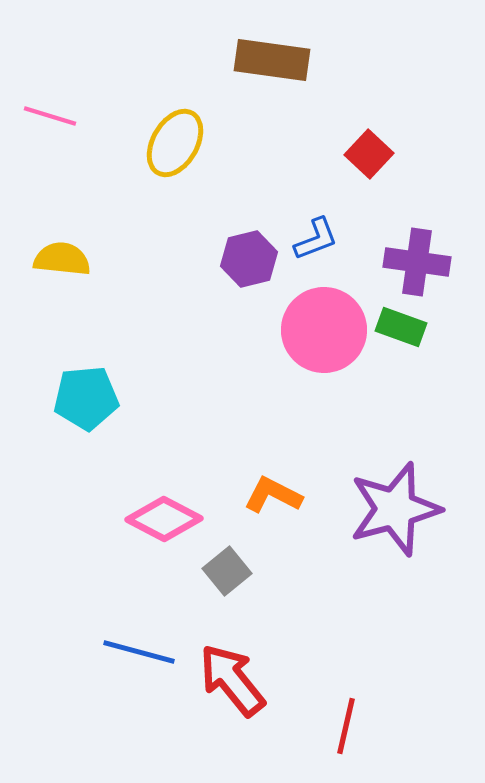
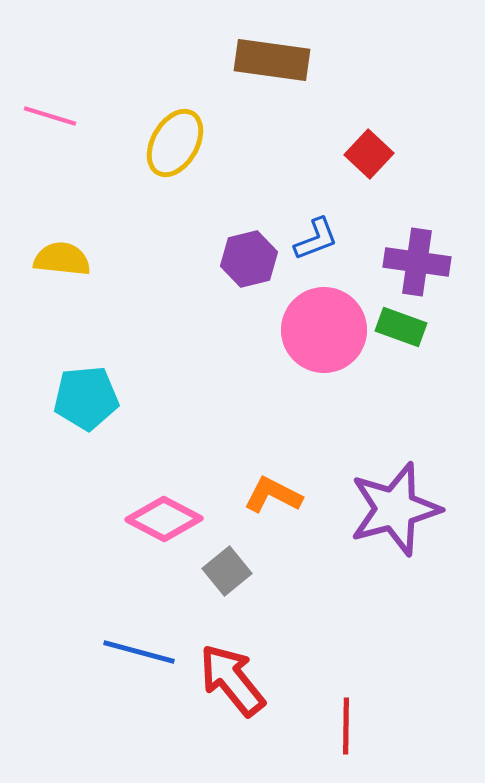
red line: rotated 12 degrees counterclockwise
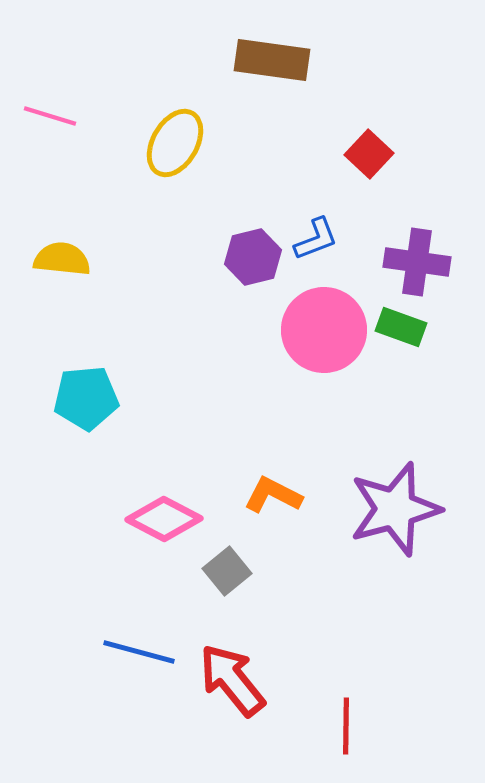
purple hexagon: moved 4 px right, 2 px up
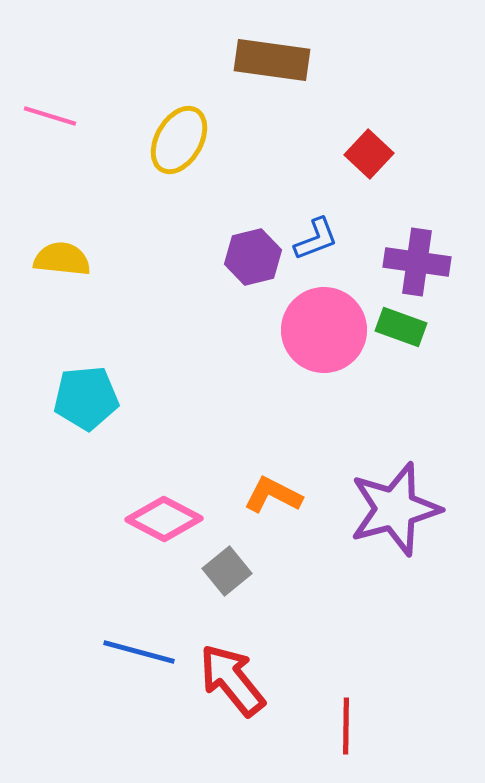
yellow ellipse: moved 4 px right, 3 px up
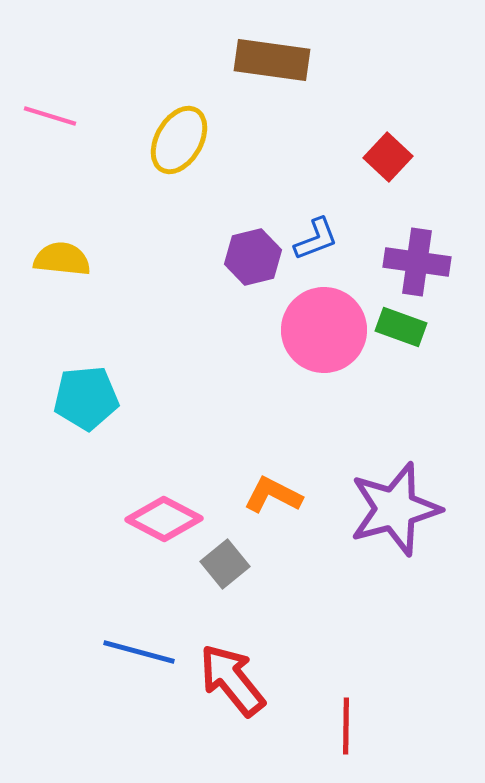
red square: moved 19 px right, 3 px down
gray square: moved 2 px left, 7 px up
